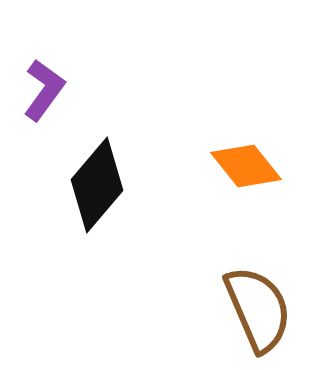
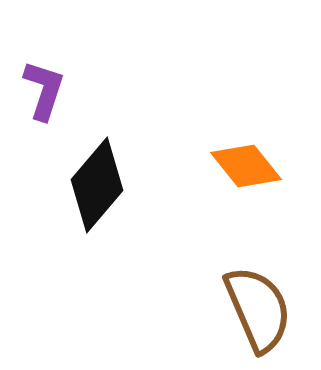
purple L-shape: rotated 18 degrees counterclockwise
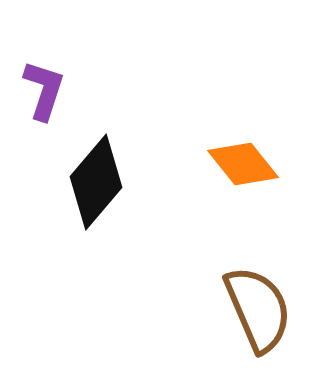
orange diamond: moved 3 px left, 2 px up
black diamond: moved 1 px left, 3 px up
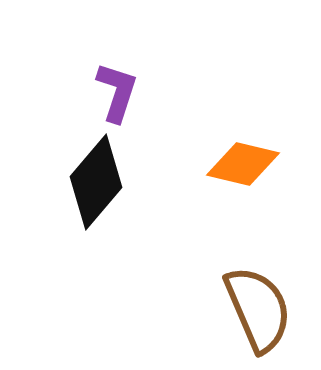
purple L-shape: moved 73 px right, 2 px down
orange diamond: rotated 38 degrees counterclockwise
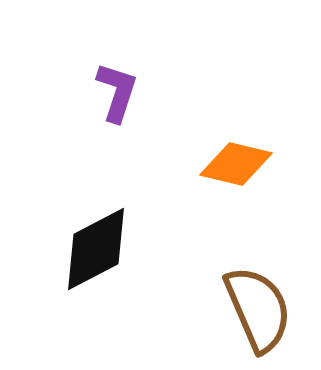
orange diamond: moved 7 px left
black diamond: moved 67 px down; rotated 22 degrees clockwise
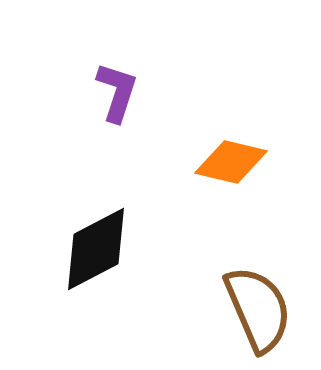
orange diamond: moved 5 px left, 2 px up
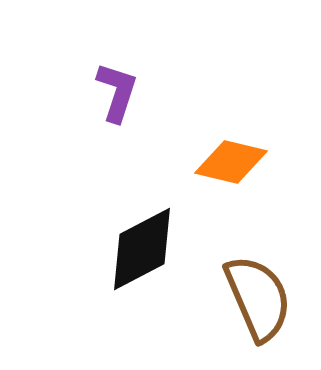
black diamond: moved 46 px right
brown semicircle: moved 11 px up
